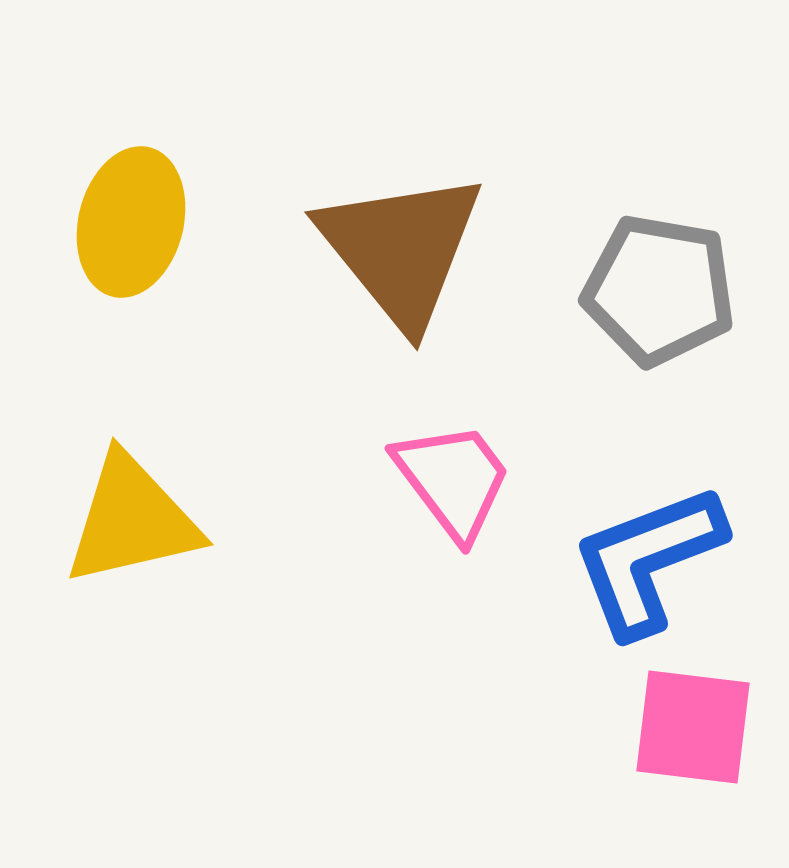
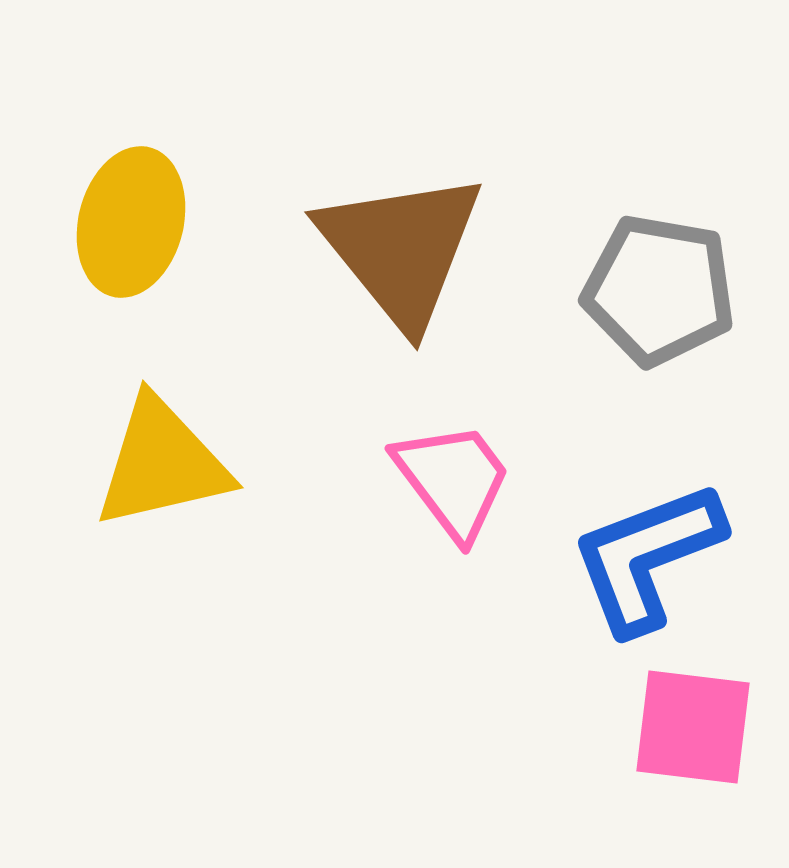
yellow triangle: moved 30 px right, 57 px up
blue L-shape: moved 1 px left, 3 px up
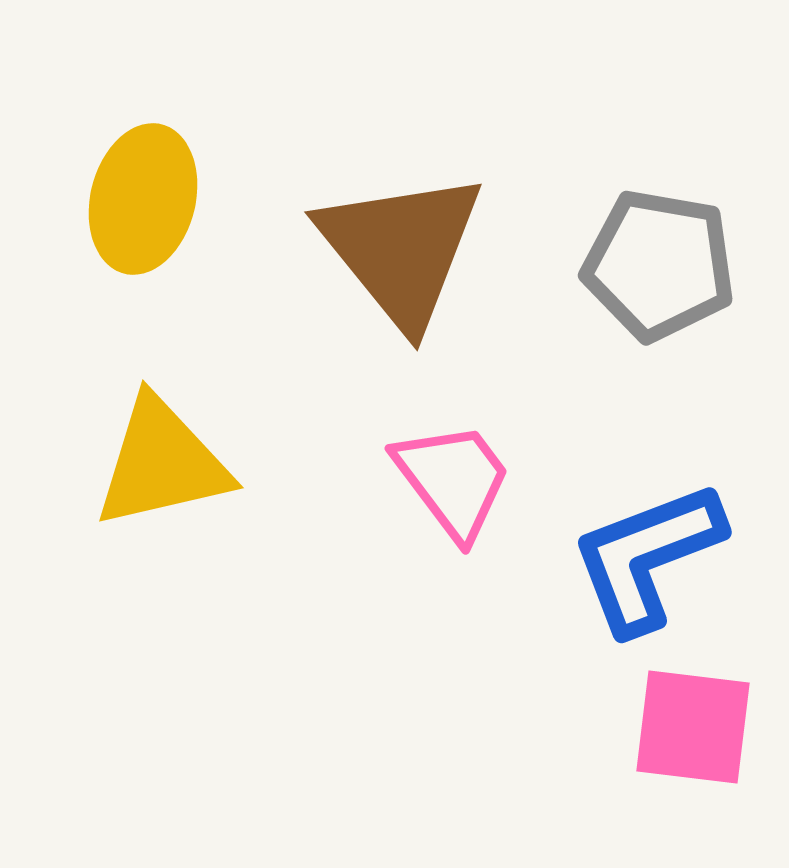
yellow ellipse: moved 12 px right, 23 px up
gray pentagon: moved 25 px up
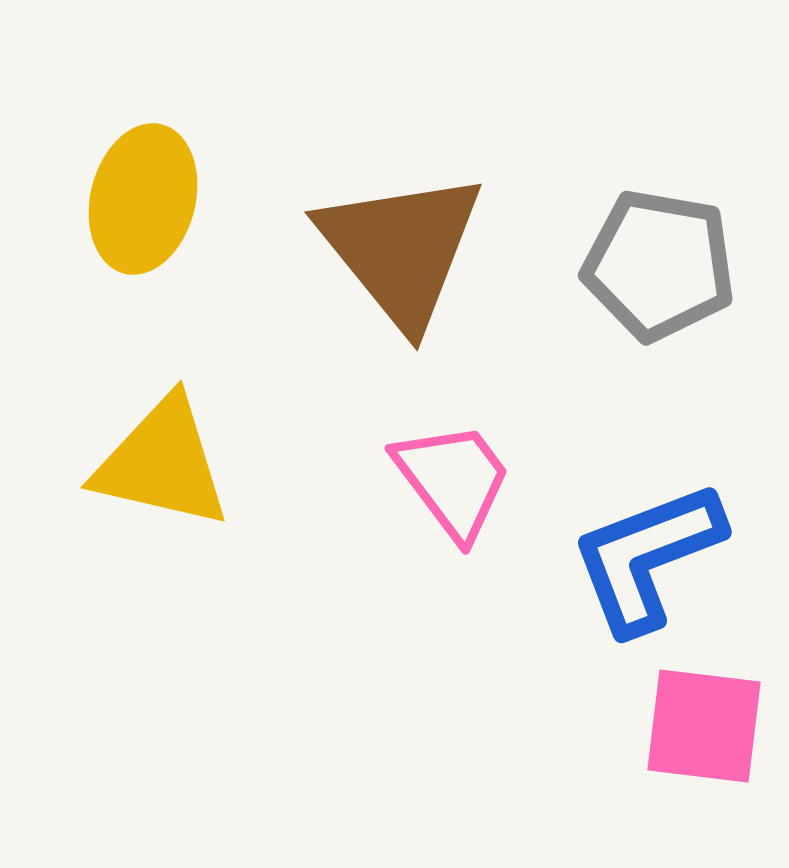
yellow triangle: rotated 26 degrees clockwise
pink square: moved 11 px right, 1 px up
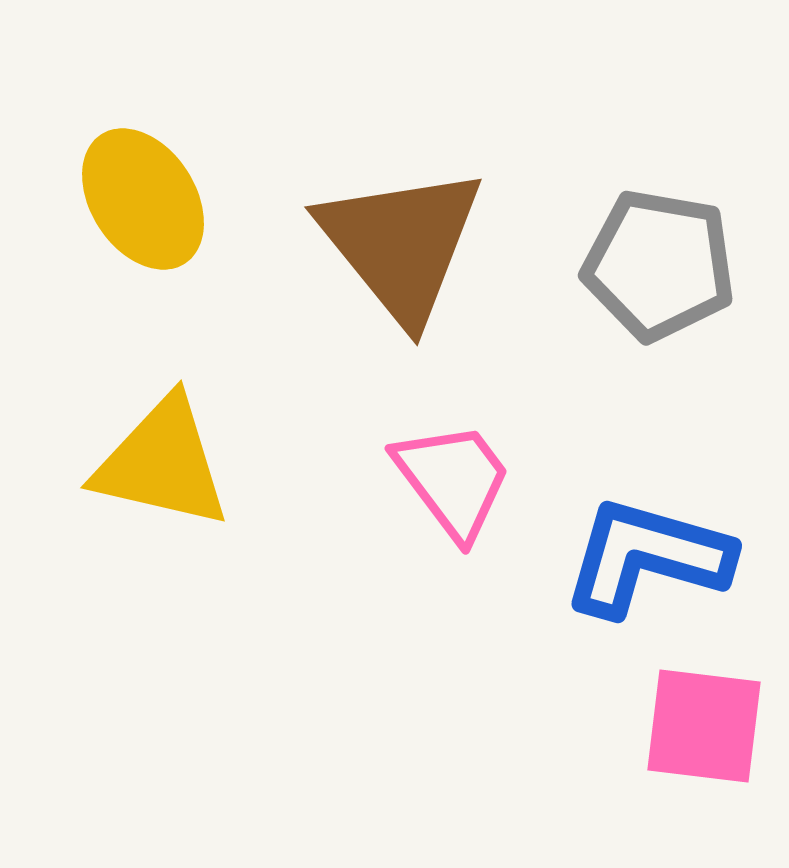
yellow ellipse: rotated 47 degrees counterclockwise
brown triangle: moved 5 px up
blue L-shape: rotated 37 degrees clockwise
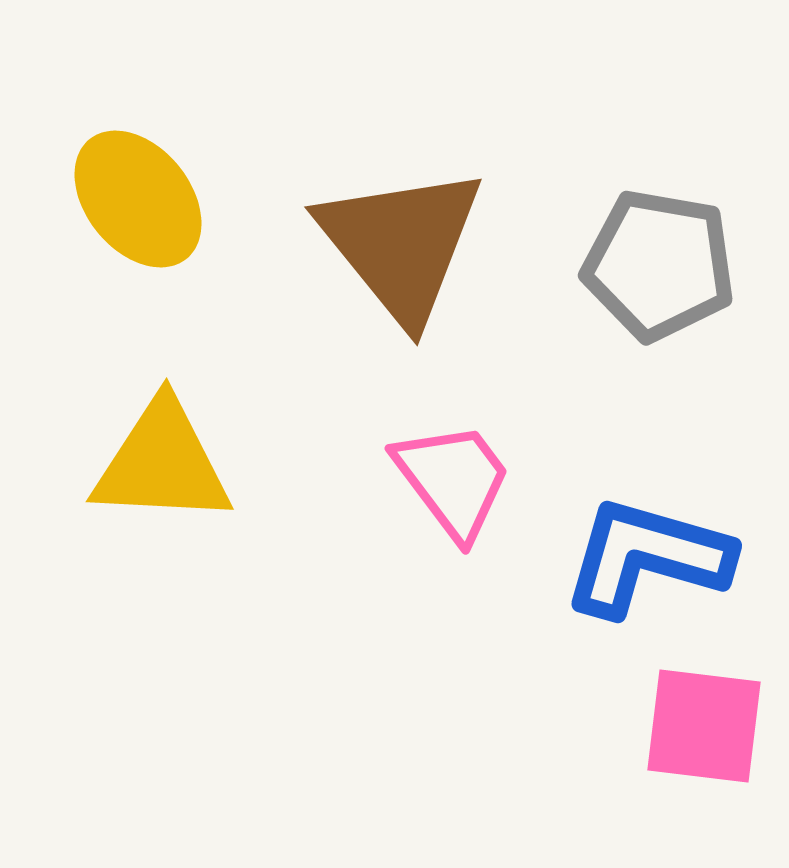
yellow ellipse: moved 5 px left; rotated 6 degrees counterclockwise
yellow triangle: rotated 10 degrees counterclockwise
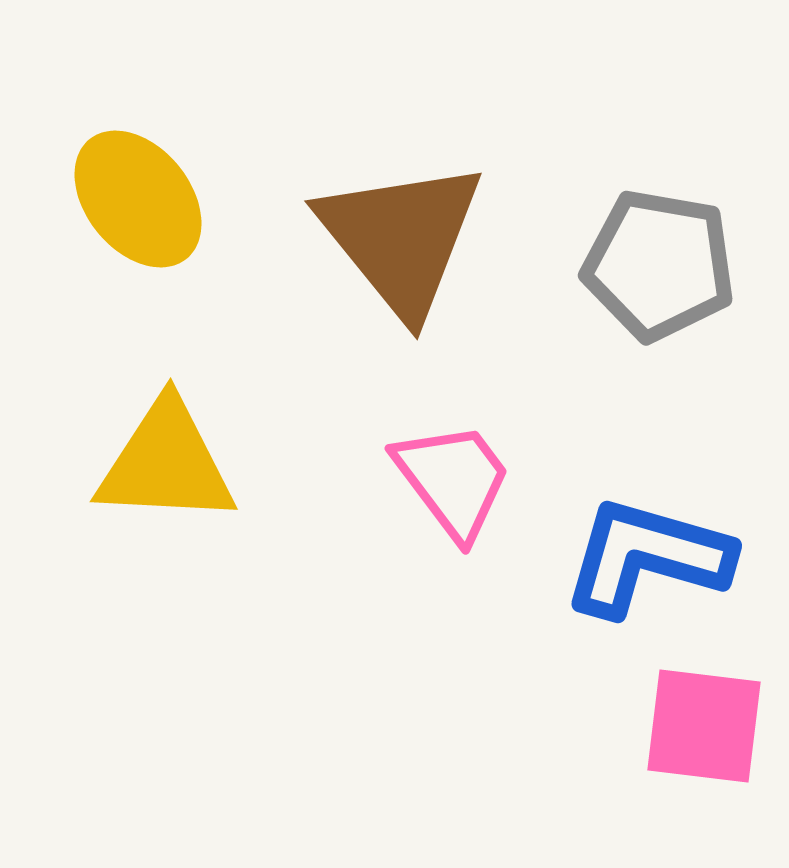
brown triangle: moved 6 px up
yellow triangle: moved 4 px right
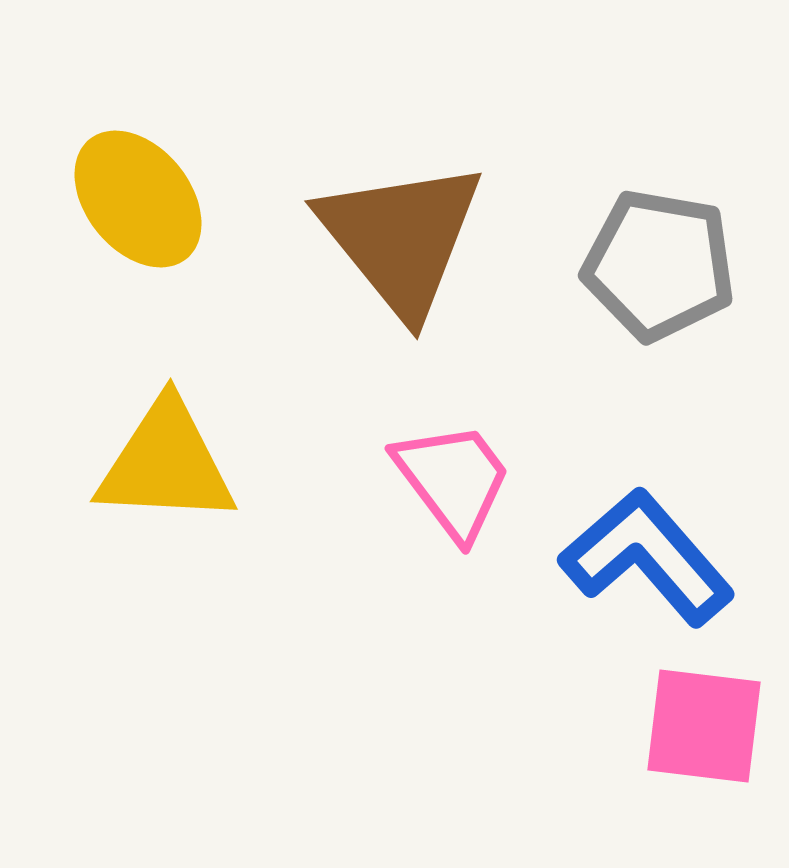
blue L-shape: rotated 33 degrees clockwise
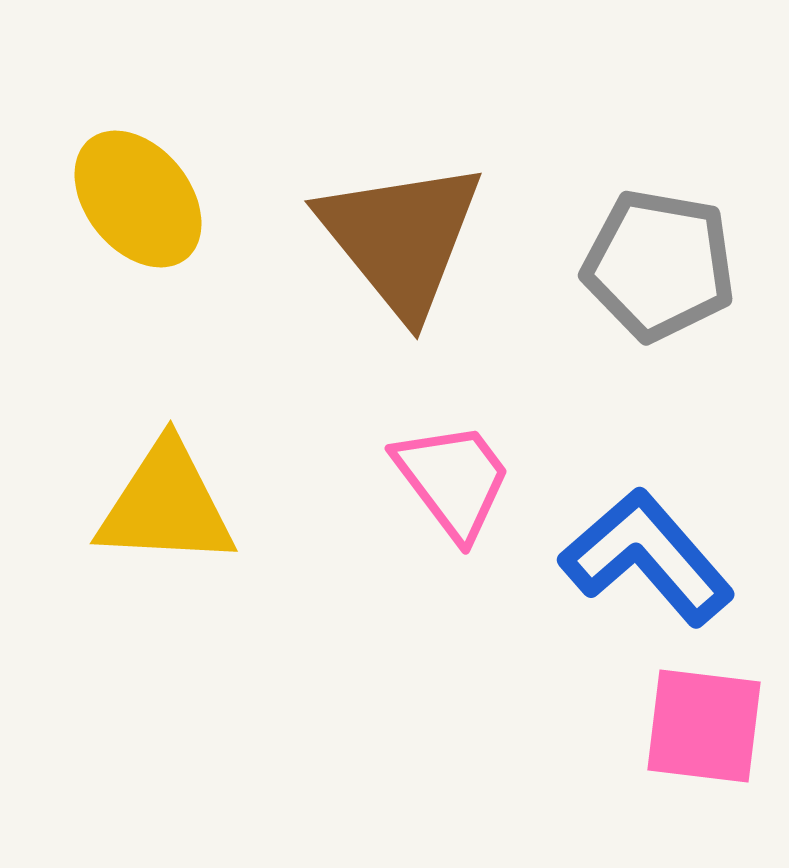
yellow triangle: moved 42 px down
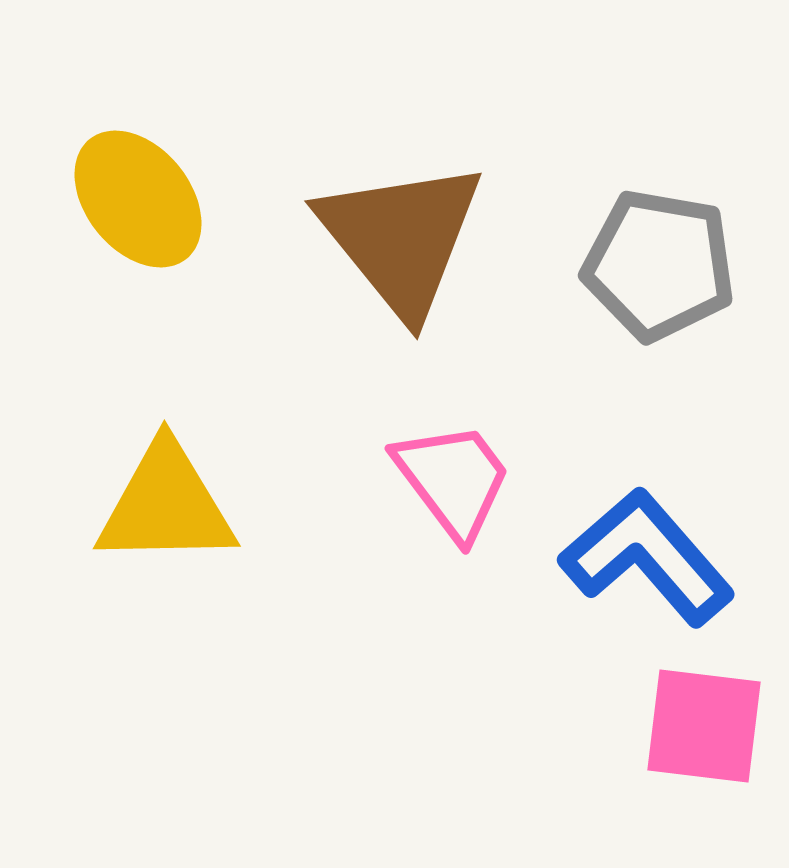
yellow triangle: rotated 4 degrees counterclockwise
